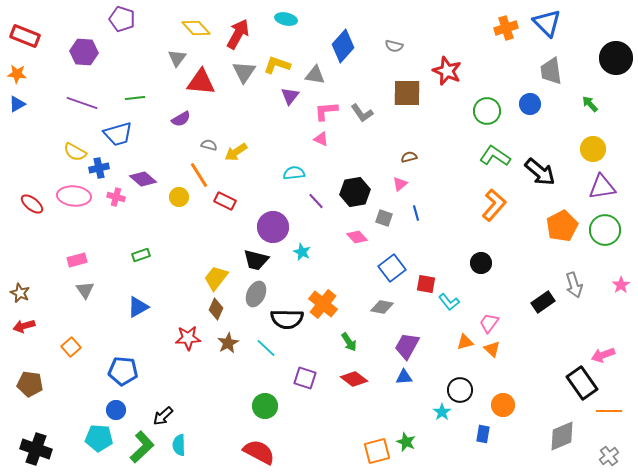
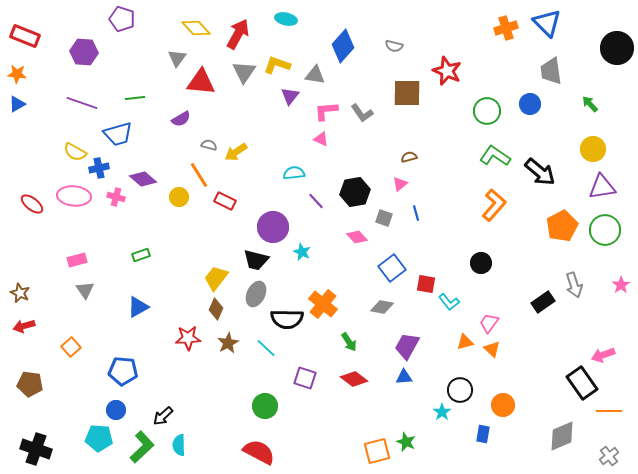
black circle at (616, 58): moved 1 px right, 10 px up
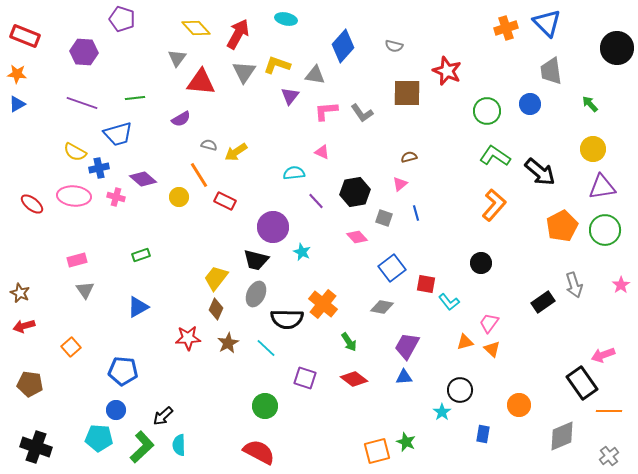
pink triangle at (321, 139): moved 1 px right, 13 px down
orange circle at (503, 405): moved 16 px right
black cross at (36, 449): moved 2 px up
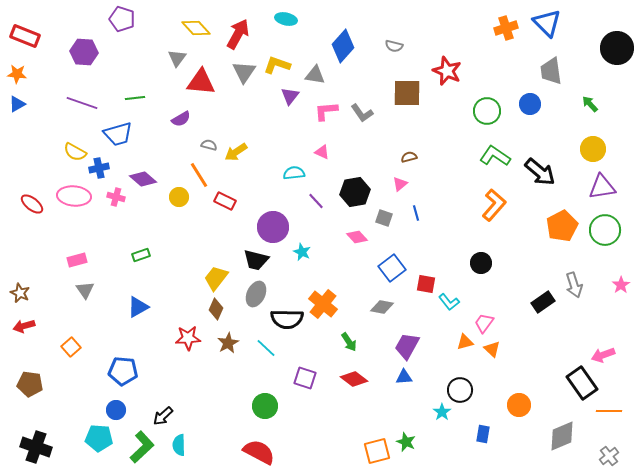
pink trapezoid at (489, 323): moved 5 px left
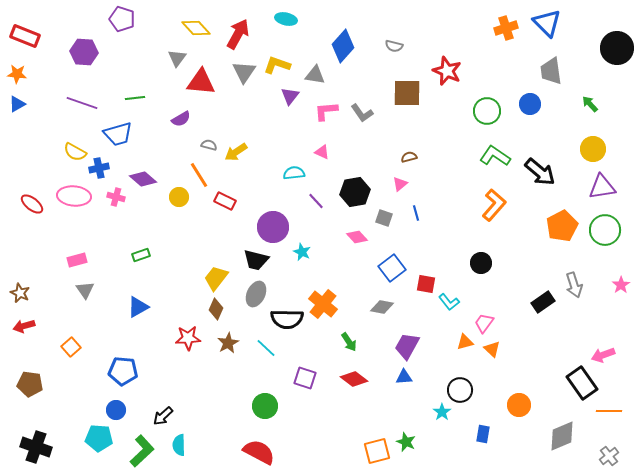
green L-shape at (142, 447): moved 4 px down
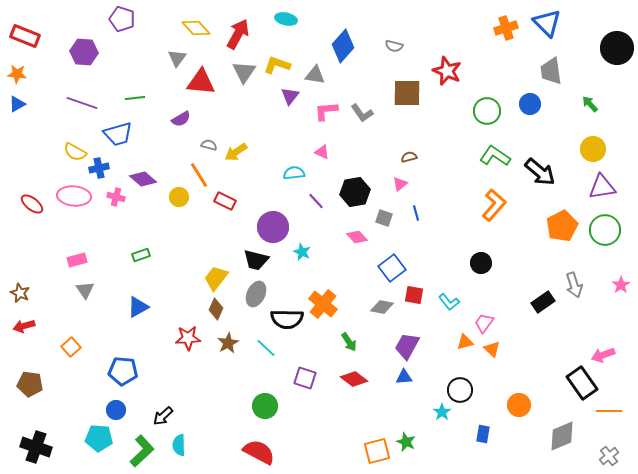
red square at (426, 284): moved 12 px left, 11 px down
